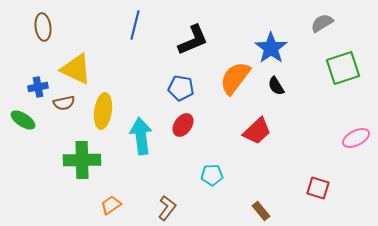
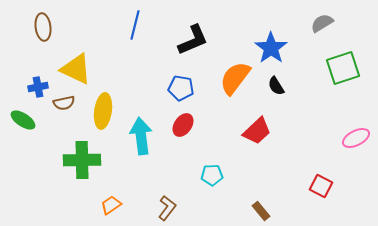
red square: moved 3 px right, 2 px up; rotated 10 degrees clockwise
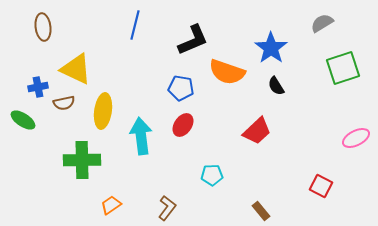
orange semicircle: moved 8 px left, 6 px up; rotated 108 degrees counterclockwise
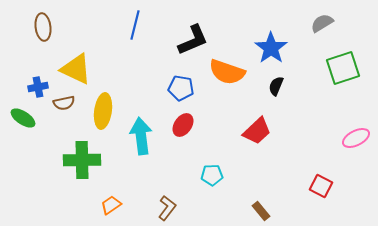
black semicircle: rotated 54 degrees clockwise
green ellipse: moved 2 px up
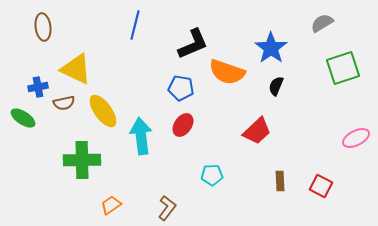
black L-shape: moved 4 px down
yellow ellipse: rotated 44 degrees counterclockwise
brown rectangle: moved 19 px right, 30 px up; rotated 36 degrees clockwise
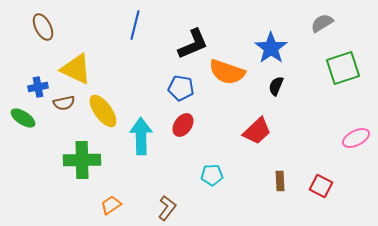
brown ellipse: rotated 20 degrees counterclockwise
cyan arrow: rotated 6 degrees clockwise
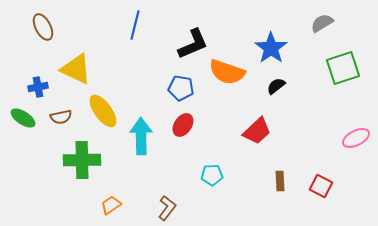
black semicircle: rotated 30 degrees clockwise
brown semicircle: moved 3 px left, 14 px down
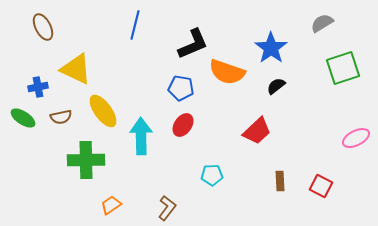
green cross: moved 4 px right
